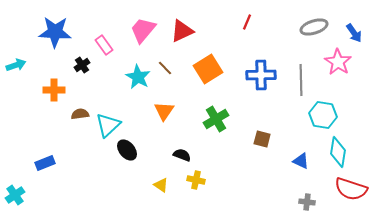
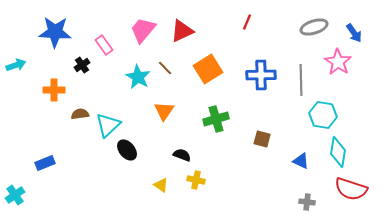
green cross: rotated 15 degrees clockwise
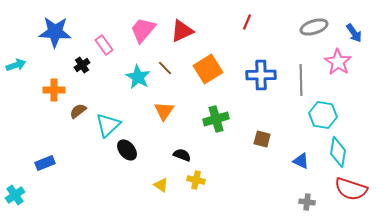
brown semicircle: moved 2 px left, 3 px up; rotated 30 degrees counterclockwise
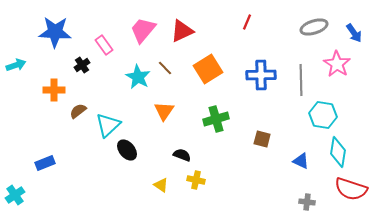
pink star: moved 1 px left, 2 px down
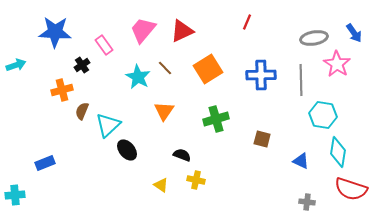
gray ellipse: moved 11 px down; rotated 8 degrees clockwise
orange cross: moved 8 px right; rotated 15 degrees counterclockwise
brown semicircle: moved 4 px right; rotated 30 degrees counterclockwise
cyan cross: rotated 30 degrees clockwise
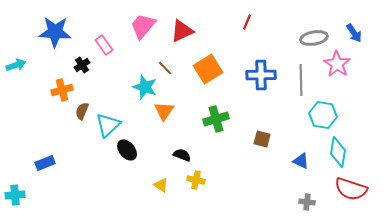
pink trapezoid: moved 4 px up
cyan star: moved 7 px right, 10 px down; rotated 10 degrees counterclockwise
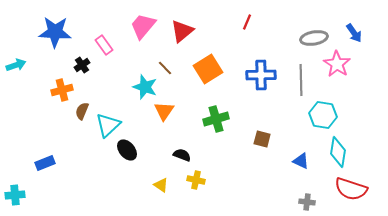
red triangle: rotated 15 degrees counterclockwise
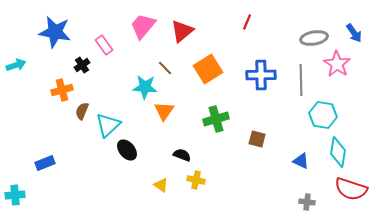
blue star: rotated 8 degrees clockwise
cyan star: rotated 15 degrees counterclockwise
brown square: moved 5 px left
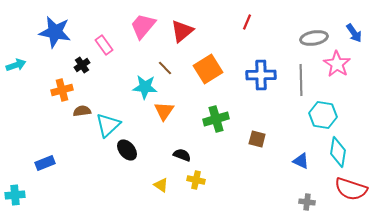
brown semicircle: rotated 60 degrees clockwise
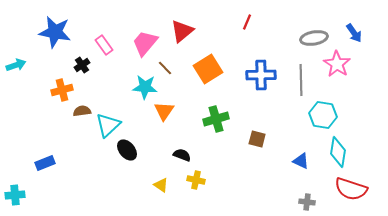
pink trapezoid: moved 2 px right, 17 px down
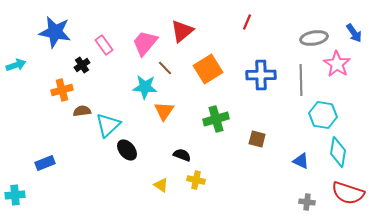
red semicircle: moved 3 px left, 4 px down
